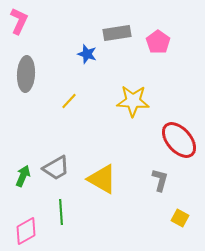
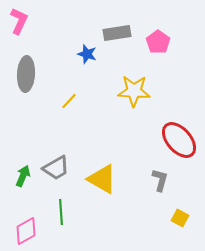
yellow star: moved 1 px right, 10 px up
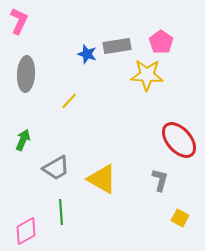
gray rectangle: moved 13 px down
pink pentagon: moved 3 px right
yellow star: moved 13 px right, 16 px up
green arrow: moved 36 px up
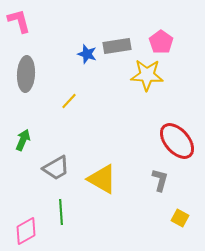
pink L-shape: rotated 40 degrees counterclockwise
red ellipse: moved 2 px left, 1 px down
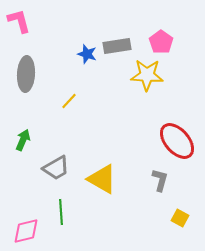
pink diamond: rotated 16 degrees clockwise
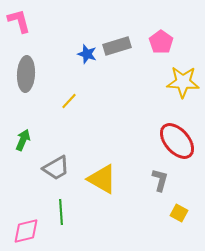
gray rectangle: rotated 8 degrees counterclockwise
yellow star: moved 36 px right, 7 px down
yellow square: moved 1 px left, 5 px up
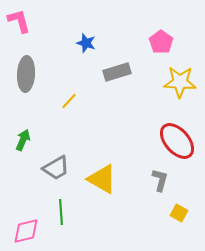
gray rectangle: moved 26 px down
blue star: moved 1 px left, 11 px up
yellow star: moved 3 px left
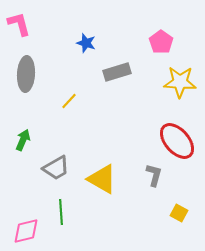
pink L-shape: moved 3 px down
gray L-shape: moved 6 px left, 5 px up
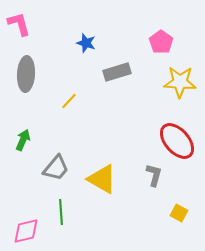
gray trapezoid: rotated 20 degrees counterclockwise
